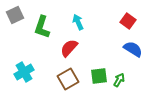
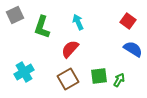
red semicircle: moved 1 px right, 1 px down
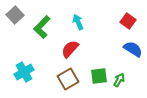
gray square: rotated 18 degrees counterclockwise
green L-shape: rotated 25 degrees clockwise
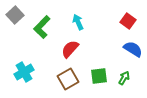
green arrow: moved 5 px right, 2 px up
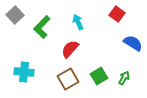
red square: moved 11 px left, 7 px up
blue semicircle: moved 6 px up
cyan cross: rotated 36 degrees clockwise
green square: rotated 24 degrees counterclockwise
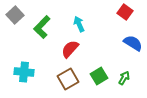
red square: moved 8 px right, 2 px up
cyan arrow: moved 1 px right, 2 px down
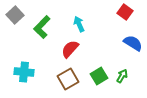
green arrow: moved 2 px left, 2 px up
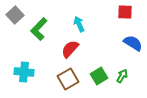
red square: rotated 35 degrees counterclockwise
green L-shape: moved 3 px left, 2 px down
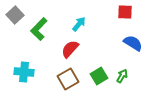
cyan arrow: rotated 63 degrees clockwise
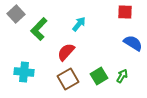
gray square: moved 1 px right, 1 px up
red semicircle: moved 4 px left, 3 px down
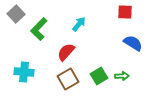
green arrow: rotated 56 degrees clockwise
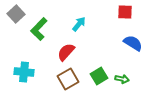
green arrow: moved 3 px down; rotated 16 degrees clockwise
